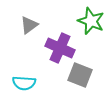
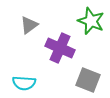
gray square: moved 8 px right, 5 px down
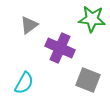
green star: moved 1 px right, 2 px up; rotated 16 degrees counterclockwise
cyan semicircle: rotated 65 degrees counterclockwise
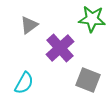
purple cross: rotated 24 degrees clockwise
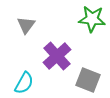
gray triangle: moved 3 px left; rotated 18 degrees counterclockwise
purple cross: moved 3 px left, 8 px down
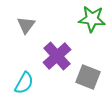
gray square: moved 3 px up
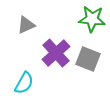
gray triangle: rotated 30 degrees clockwise
purple cross: moved 1 px left, 3 px up
gray square: moved 18 px up
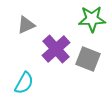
green star: rotated 8 degrees counterclockwise
purple cross: moved 4 px up
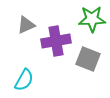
purple cross: moved 8 px up; rotated 32 degrees clockwise
cyan semicircle: moved 3 px up
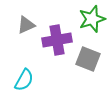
green star: rotated 16 degrees counterclockwise
purple cross: moved 1 px right, 1 px up
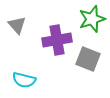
gray triangle: moved 9 px left; rotated 48 degrees counterclockwise
cyan semicircle: rotated 75 degrees clockwise
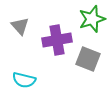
gray triangle: moved 3 px right, 1 px down
